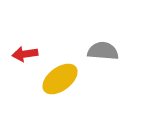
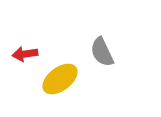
gray semicircle: moved 1 px left, 1 px down; rotated 120 degrees counterclockwise
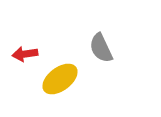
gray semicircle: moved 1 px left, 4 px up
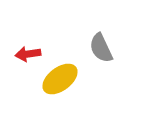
red arrow: moved 3 px right
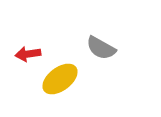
gray semicircle: rotated 36 degrees counterclockwise
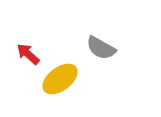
red arrow: rotated 50 degrees clockwise
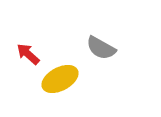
yellow ellipse: rotated 9 degrees clockwise
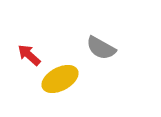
red arrow: moved 1 px right, 1 px down
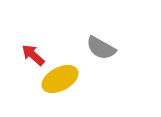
red arrow: moved 4 px right
